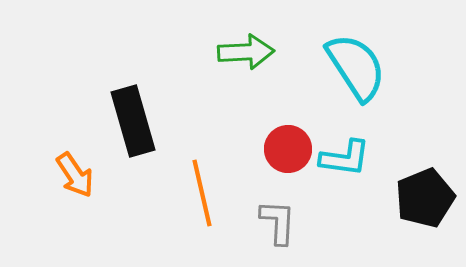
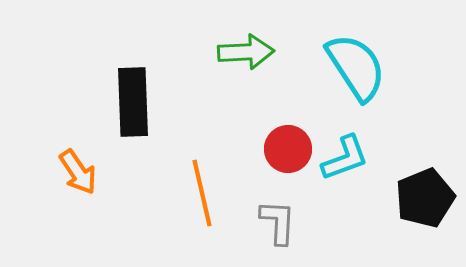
black rectangle: moved 19 px up; rotated 14 degrees clockwise
cyan L-shape: rotated 28 degrees counterclockwise
orange arrow: moved 3 px right, 3 px up
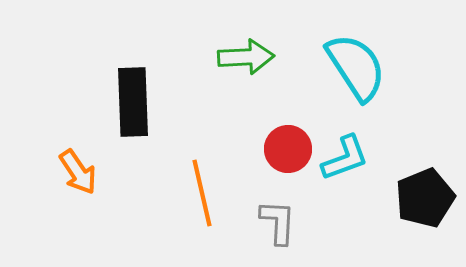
green arrow: moved 5 px down
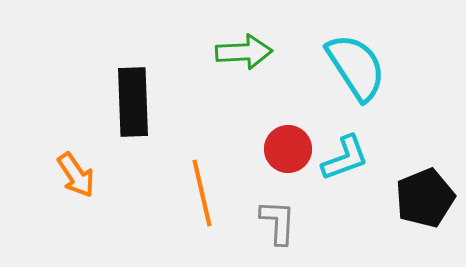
green arrow: moved 2 px left, 5 px up
orange arrow: moved 2 px left, 3 px down
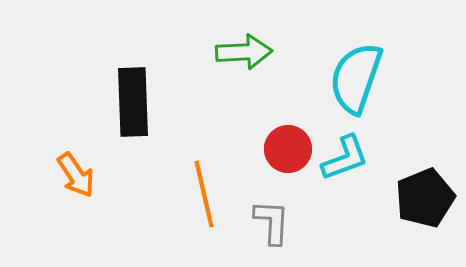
cyan semicircle: moved 11 px down; rotated 128 degrees counterclockwise
orange line: moved 2 px right, 1 px down
gray L-shape: moved 6 px left
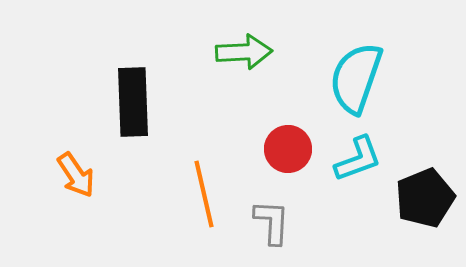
cyan L-shape: moved 13 px right, 1 px down
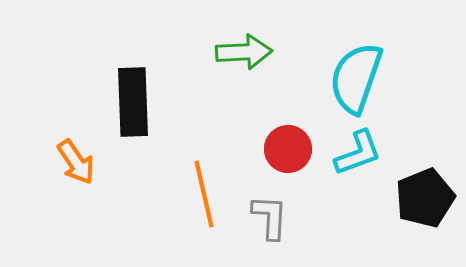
cyan L-shape: moved 6 px up
orange arrow: moved 13 px up
gray L-shape: moved 2 px left, 5 px up
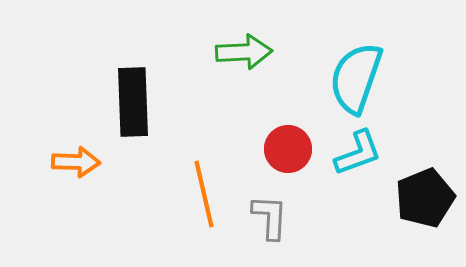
orange arrow: rotated 54 degrees counterclockwise
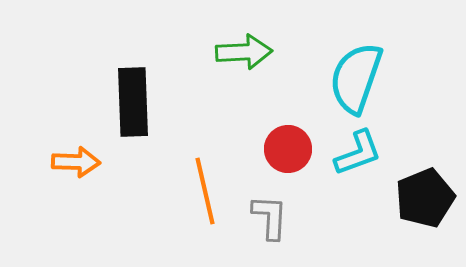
orange line: moved 1 px right, 3 px up
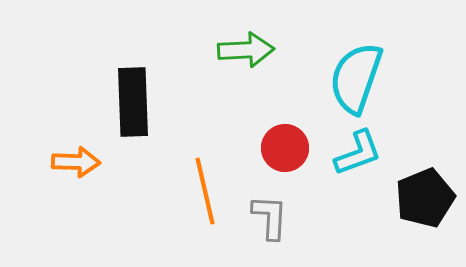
green arrow: moved 2 px right, 2 px up
red circle: moved 3 px left, 1 px up
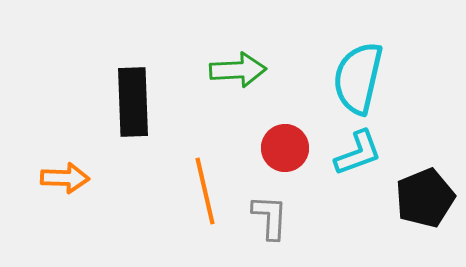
green arrow: moved 8 px left, 20 px down
cyan semicircle: moved 2 px right; rotated 6 degrees counterclockwise
orange arrow: moved 11 px left, 16 px down
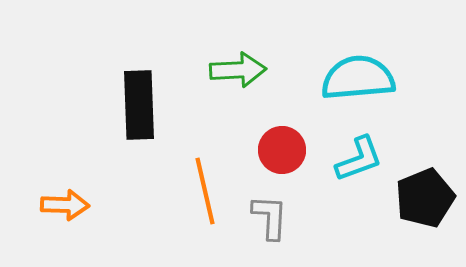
cyan semicircle: rotated 72 degrees clockwise
black rectangle: moved 6 px right, 3 px down
red circle: moved 3 px left, 2 px down
cyan L-shape: moved 1 px right, 6 px down
orange arrow: moved 27 px down
